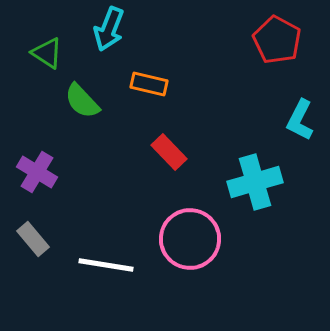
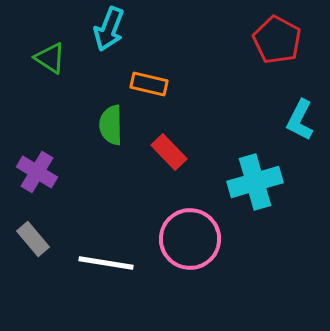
green triangle: moved 3 px right, 5 px down
green semicircle: moved 29 px right, 24 px down; rotated 42 degrees clockwise
white line: moved 2 px up
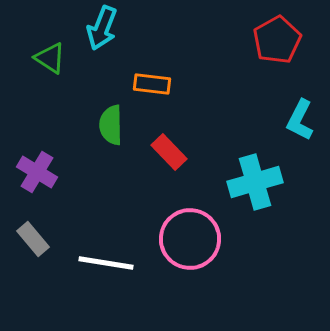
cyan arrow: moved 7 px left, 1 px up
red pentagon: rotated 15 degrees clockwise
orange rectangle: moved 3 px right; rotated 6 degrees counterclockwise
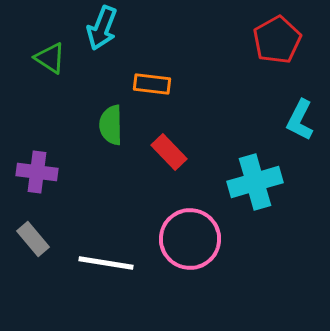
purple cross: rotated 24 degrees counterclockwise
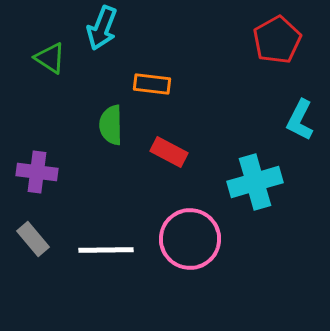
red rectangle: rotated 18 degrees counterclockwise
white line: moved 13 px up; rotated 10 degrees counterclockwise
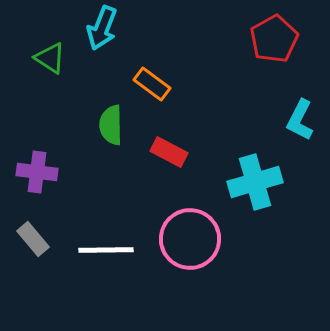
red pentagon: moved 3 px left, 1 px up
orange rectangle: rotated 30 degrees clockwise
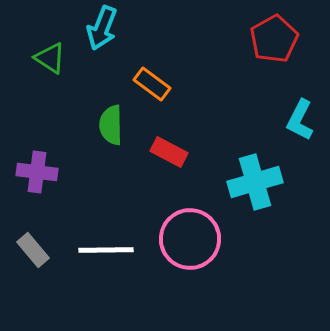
gray rectangle: moved 11 px down
